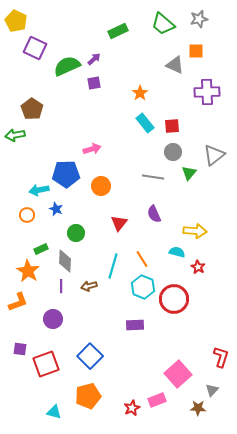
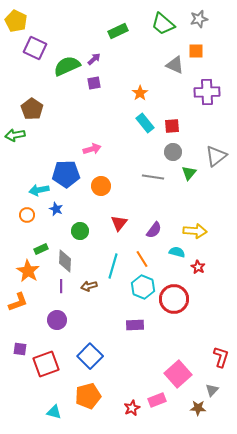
gray triangle at (214, 155): moved 2 px right, 1 px down
purple semicircle at (154, 214): moved 16 px down; rotated 120 degrees counterclockwise
green circle at (76, 233): moved 4 px right, 2 px up
purple circle at (53, 319): moved 4 px right, 1 px down
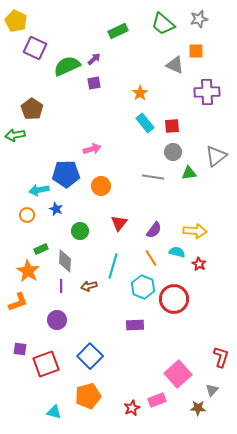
green triangle at (189, 173): rotated 42 degrees clockwise
orange line at (142, 259): moved 9 px right, 1 px up
red star at (198, 267): moved 1 px right, 3 px up
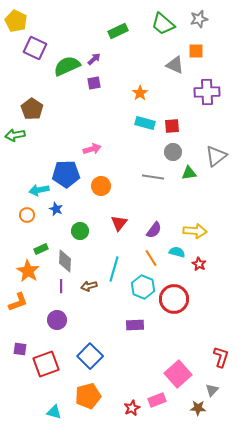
cyan rectangle at (145, 123): rotated 36 degrees counterclockwise
cyan line at (113, 266): moved 1 px right, 3 px down
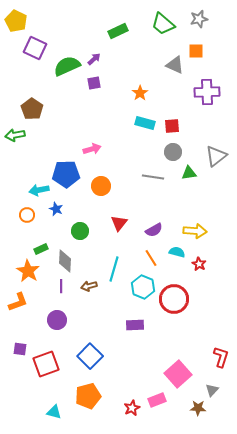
purple semicircle at (154, 230): rotated 24 degrees clockwise
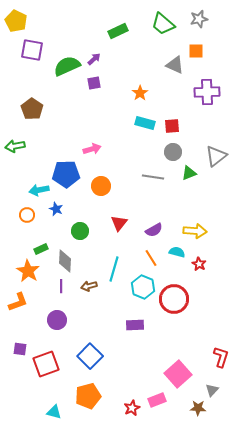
purple square at (35, 48): moved 3 px left, 2 px down; rotated 15 degrees counterclockwise
green arrow at (15, 135): moved 11 px down
green triangle at (189, 173): rotated 14 degrees counterclockwise
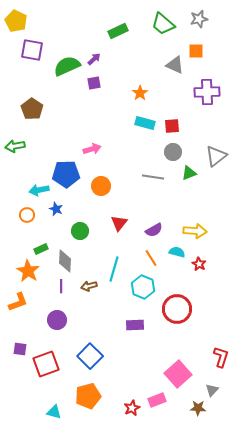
red circle at (174, 299): moved 3 px right, 10 px down
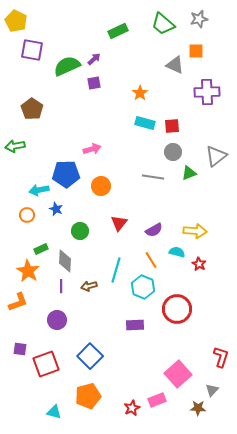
orange line at (151, 258): moved 2 px down
cyan line at (114, 269): moved 2 px right, 1 px down
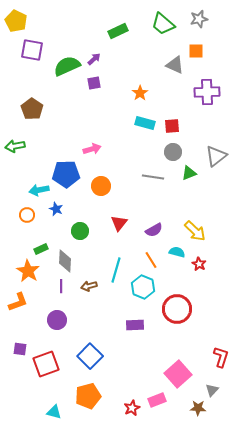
yellow arrow at (195, 231): rotated 40 degrees clockwise
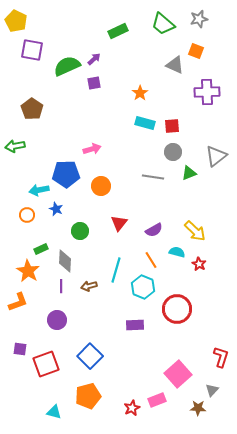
orange square at (196, 51): rotated 21 degrees clockwise
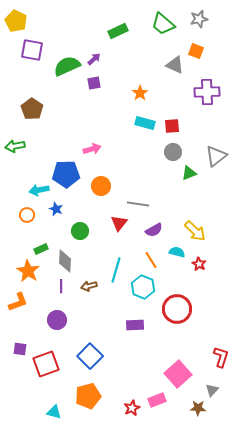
gray line at (153, 177): moved 15 px left, 27 px down
